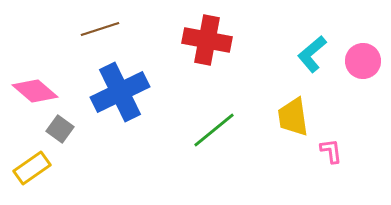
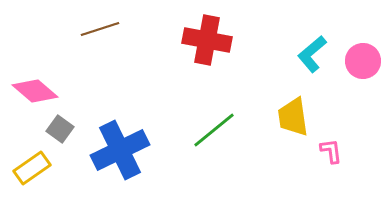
blue cross: moved 58 px down
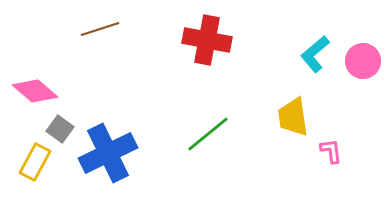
cyan L-shape: moved 3 px right
green line: moved 6 px left, 4 px down
blue cross: moved 12 px left, 3 px down
yellow rectangle: moved 3 px right, 6 px up; rotated 27 degrees counterclockwise
